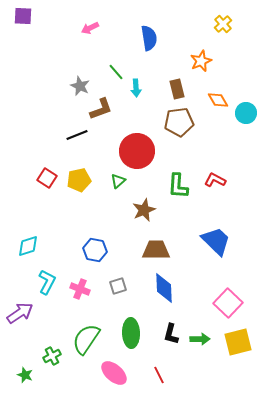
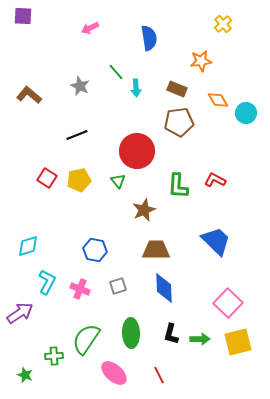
orange star: rotated 15 degrees clockwise
brown rectangle: rotated 54 degrees counterclockwise
brown L-shape: moved 72 px left, 14 px up; rotated 120 degrees counterclockwise
green triangle: rotated 28 degrees counterclockwise
green cross: moved 2 px right; rotated 24 degrees clockwise
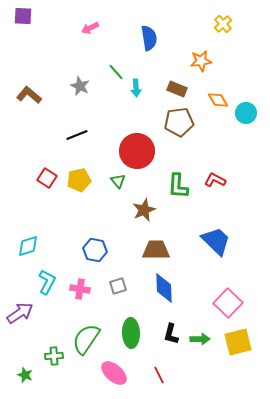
pink cross: rotated 12 degrees counterclockwise
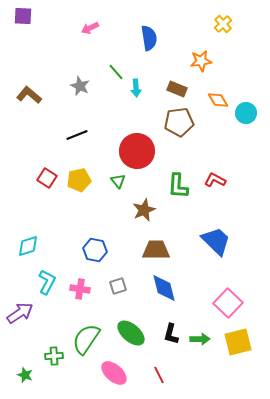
blue diamond: rotated 12 degrees counterclockwise
green ellipse: rotated 48 degrees counterclockwise
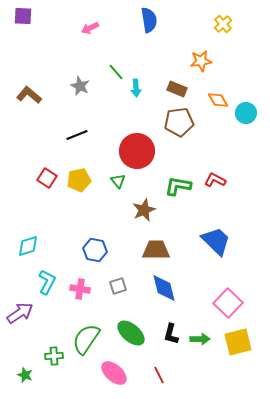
blue semicircle: moved 18 px up
green L-shape: rotated 96 degrees clockwise
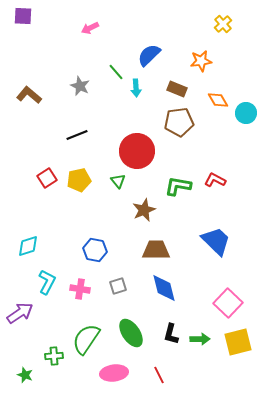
blue semicircle: moved 35 px down; rotated 125 degrees counterclockwise
red square: rotated 24 degrees clockwise
green ellipse: rotated 16 degrees clockwise
pink ellipse: rotated 48 degrees counterclockwise
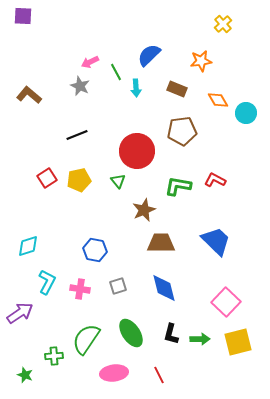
pink arrow: moved 34 px down
green line: rotated 12 degrees clockwise
brown pentagon: moved 3 px right, 9 px down
brown trapezoid: moved 5 px right, 7 px up
pink square: moved 2 px left, 1 px up
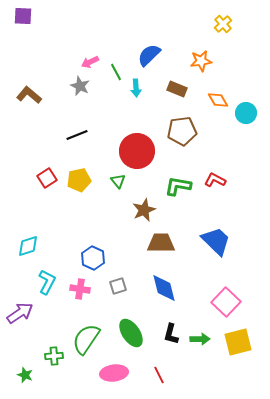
blue hexagon: moved 2 px left, 8 px down; rotated 15 degrees clockwise
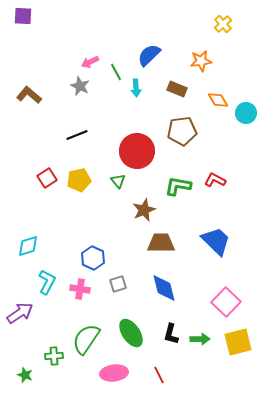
gray square: moved 2 px up
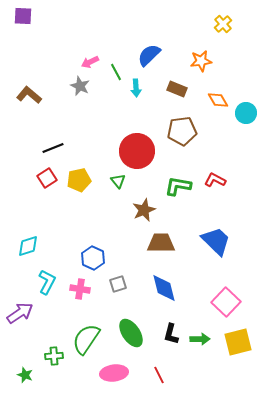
black line: moved 24 px left, 13 px down
